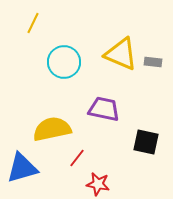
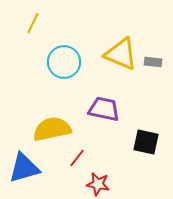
blue triangle: moved 2 px right
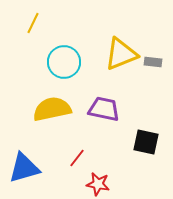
yellow triangle: rotated 45 degrees counterclockwise
yellow semicircle: moved 20 px up
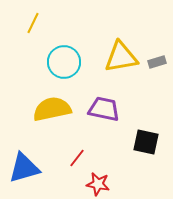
yellow triangle: moved 3 px down; rotated 12 degrees clockwise
gray rectangle: moved 4 px right; rotated 24 degrees counterclockwise
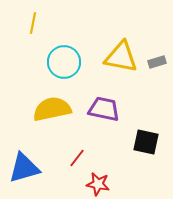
yellow line: rotated 15 degrees counterclockwise
yellow triangle: rotated 21 degrees clockwise
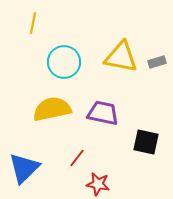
purple trapezoid: moved 1 px left, 4 px down
blue triangle: rotated 28 degrees counterclockwise
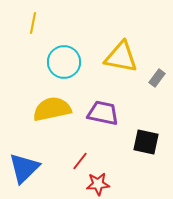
gray rectangle: moved 16 px down; rotated 36 degrees counterclockwise
red line: moved 3 px right, 3 px down
red star: rotated 15 degrees counterclockwise
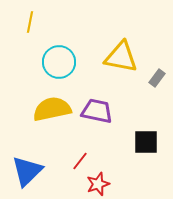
yellow line: moved 3 px left, 1 px up
cyan circle: moved 5 px left
purple trapezoid: moved 6 px left, 2 px up
black square: rotated 12 degrees counterclockwise
blue triangle: moved 3 px right, 3 px down
red star: rotated 15 degrees counterclockwise
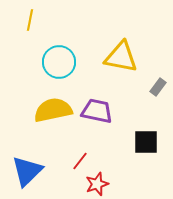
yellow line: moved 2 px up
gray rectangle: moved 1 px right, 9 px down
yellow semicircle: moved 1 px right, 1 px down
red star: moved 1 px left
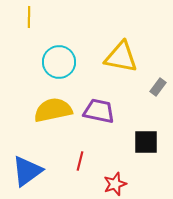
yellow line: moved 1 px left, 3 px up; rotated 10 degrees counterclockwise
purple trapezoid: moved 2 px right
red line: rotated 24 degrees counterclockwise
blue triangle: rotated 8 degrees clockwise
red star: moved 18 px right
